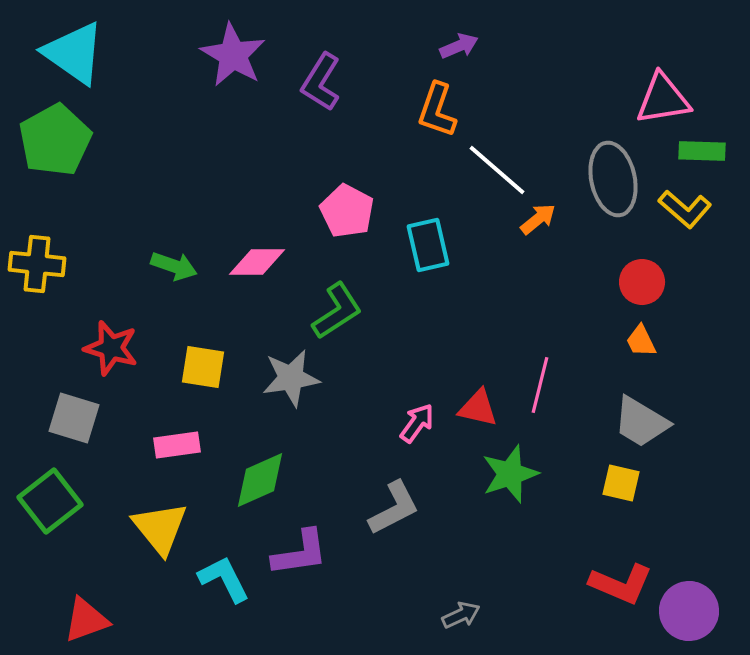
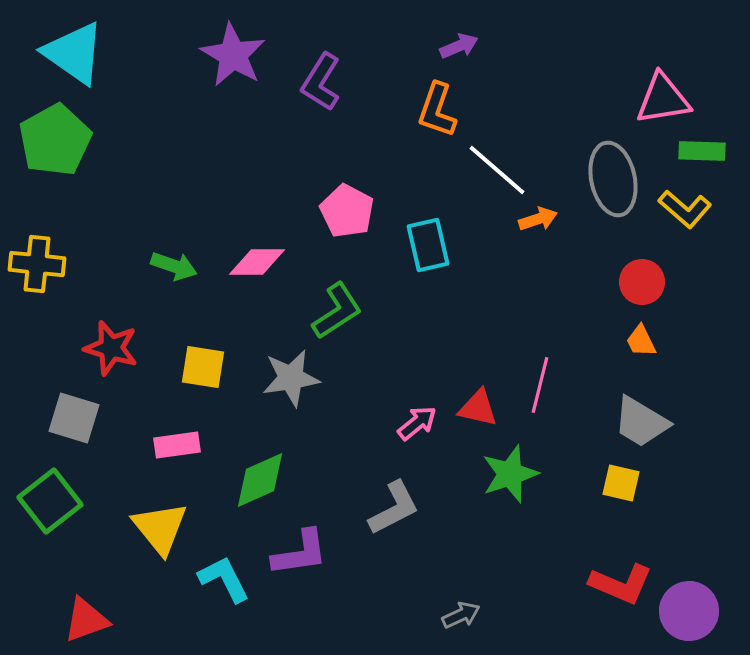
orange arrow at (538, 219): rotated 21 degrees clockwise
pink arrow at (417, 423): rotated 15 degrees clockwise
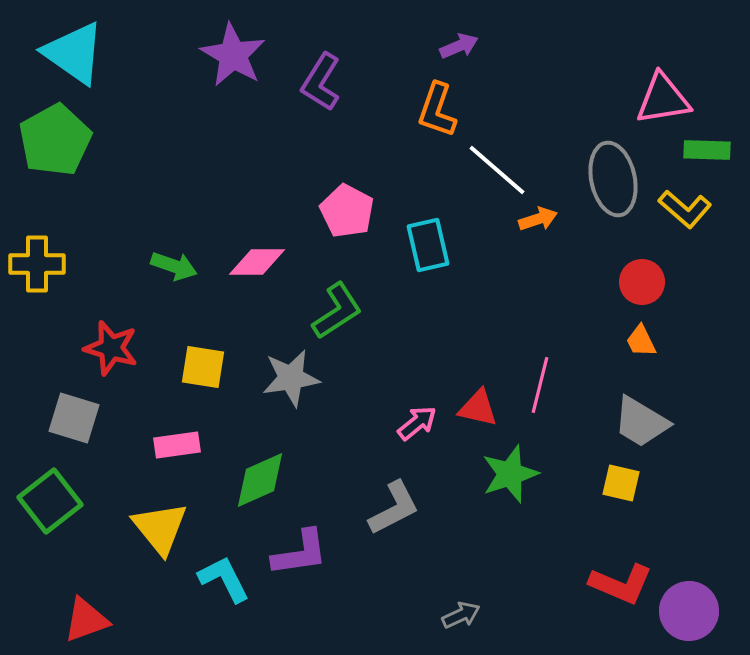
green rectangle at (702, 151): moved 5 px right, 1 px up
yellow cross at (37, 264): rotated 6 degrees counterclockwise
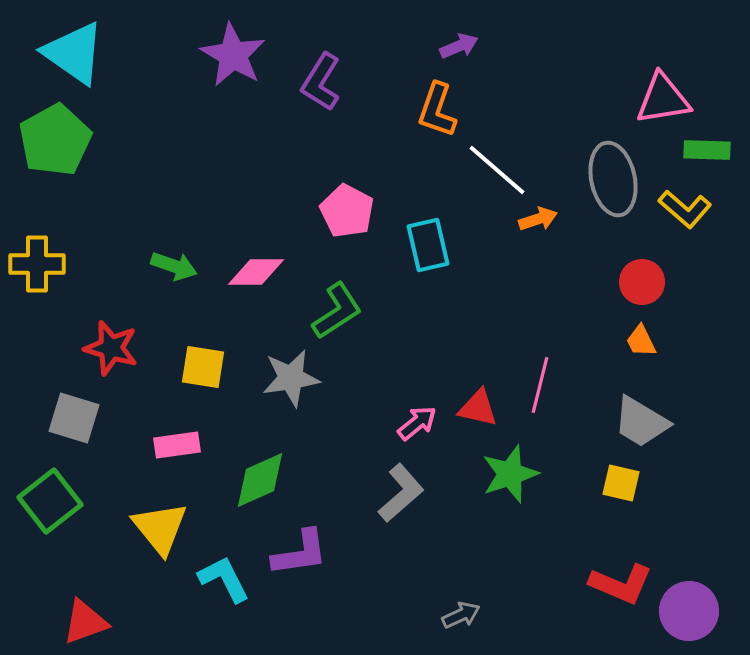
pink diamond at (257, 262): moved 1 px left, 10 px down
gray L-shape at (394, 508): moved 7 px right, 15 px up; rotated 14 degrees counterclockwise
red triangle at (86, 620): moved 1 px left, 2 px down
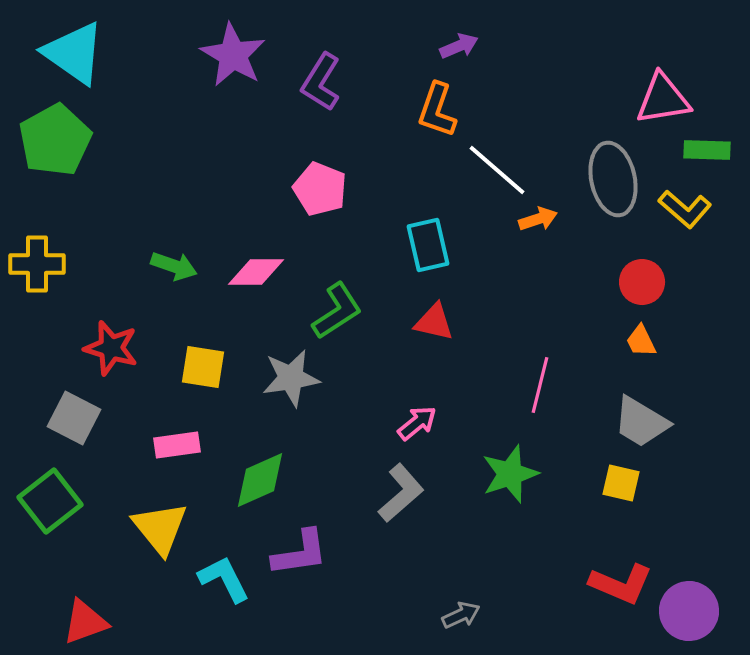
pink pentagon at (347, 211): moved 27 px left, 22 px up; rotated 6 degrees counterclockwise
red triangle at (478, 408): moved 44 px left, 86 px up
gray square at (74, 418): rotated 10 degrees clockwise
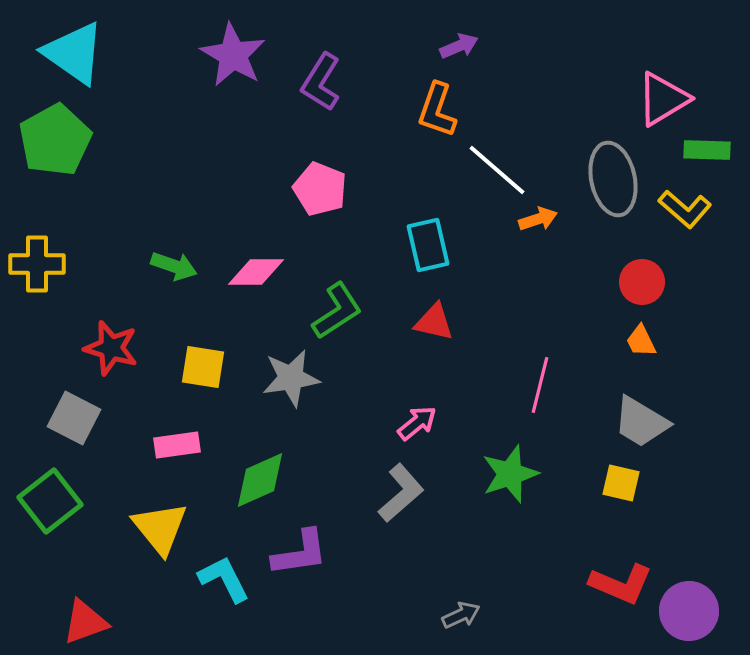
pink triangle at (663, 99): rotated 22 degrees counterclockwise
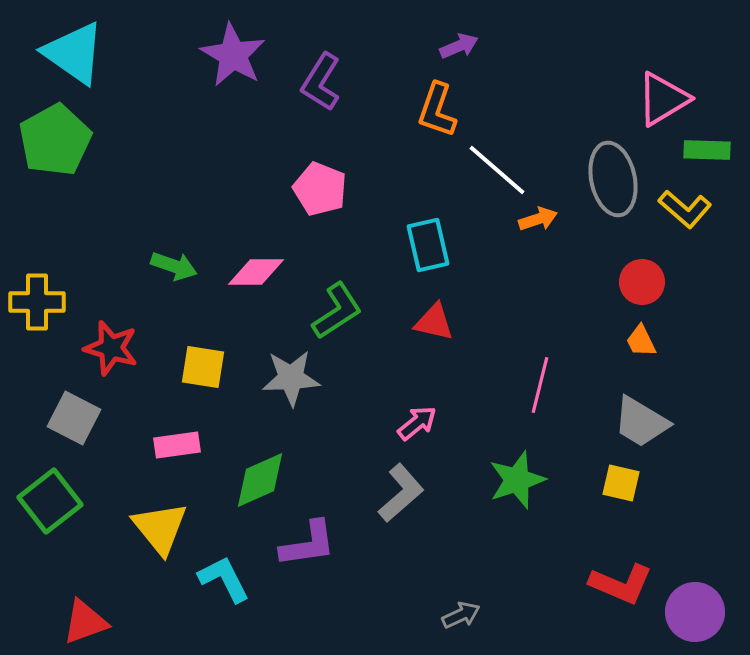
yellow cross at (37, 264): moved 38 px down
gray star at (291, 378): rotated 6 degrees clockwise
green star at (510, 474): moved 7 px right, 6 px down
purple L-shape at (300, 553): moved 8 px right, 9 px up
purple circle at (689, 611): moved 6 px right, 1 px down
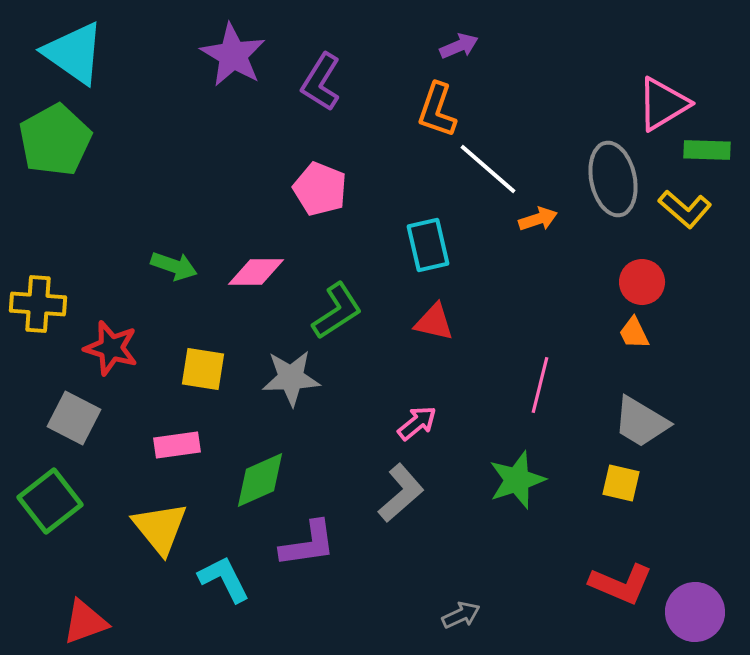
pink triangle at (663, 99): moved 5 px down
white line at (497, 170): moved 9 px left, 1 px up
yellow cross at (37, 302): moved 1 px right, 2 px down; rotated 4 degrees clockwise
orange trapezoid at (641, 341): moved 7 px left, 8 px up
yellow square at (203, 367): moved 2 px down
